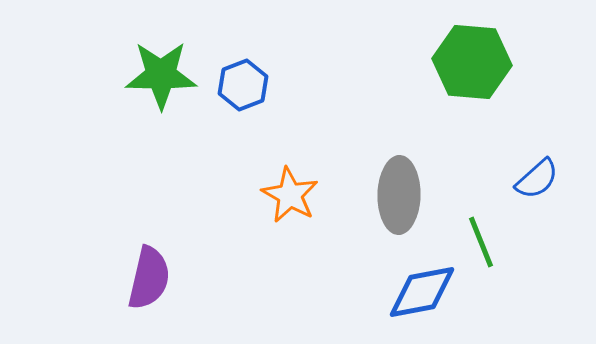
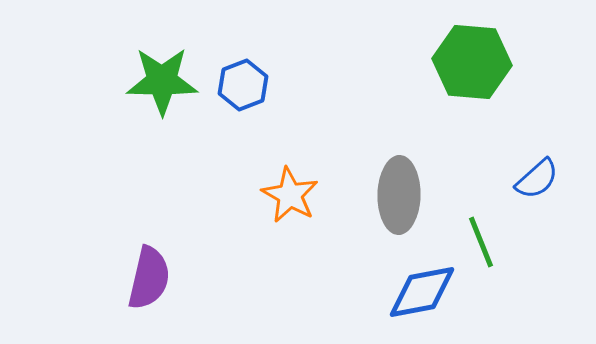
green star: moved 1 px right, 6 px down
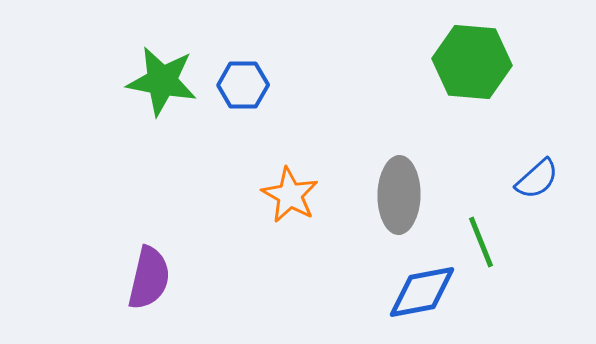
green star: rotated 10 degrees clockwise
blue hexagon: rotated 21 degrees clockwise
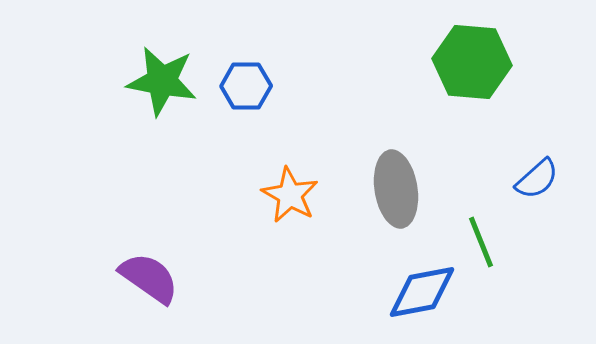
blue hexagon: moved 3 px right, 1 px down
gray ellipse: moved 3 px left, 6 px up; rotated 10 degrees counterclockwise
purple semicircle: rotated 68 degrees counterclockwise
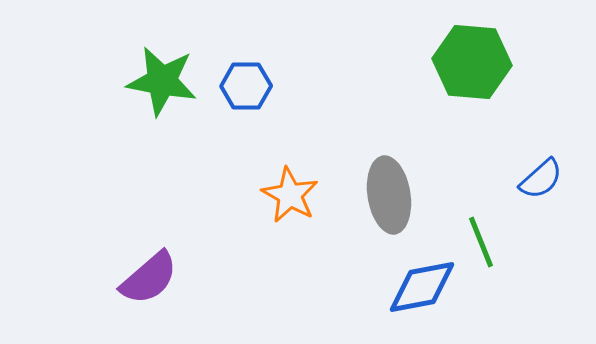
blue semicircle: moved 4 px right
gray ellipse: moved 7 px left, 6 px down
purple semicircle: rotated 104 degrees clockwise
blue diamond: moved 5 px up
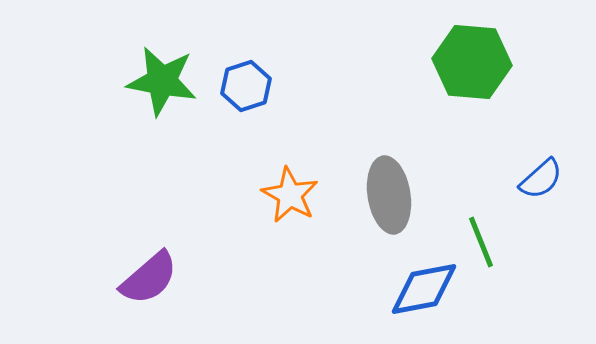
blue hexagon: rotated 18 degrees counterclockwise
blue diamond: moved 2 px right, 2 px down
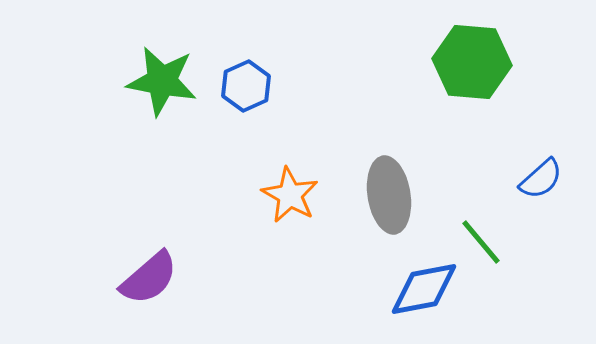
blue hexagon: rotated 6 degrees counterclockwise
green line: rotated 18 degrees counterclockwise
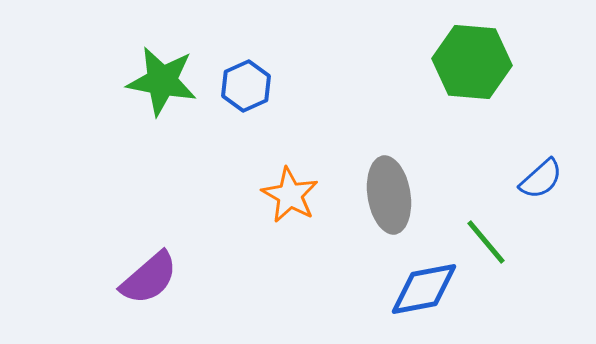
green line: moved 5 px right
